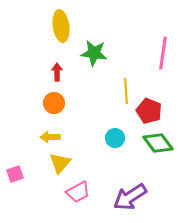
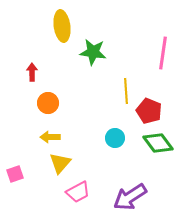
yellow ellipse: moved 1 px right
green star: moved 1 px left, 1 px up
red arrow: moved 25 px left
orange circle: moved 6 px left
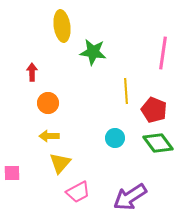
red pentagon: moved 5 px right, 1 px up
yellow arrow: moved 1 px left, 1 px up
pink square: moved 3 px left, 1 px up; rotated 18 degrees clockwise
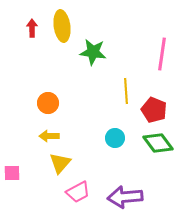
pink line: moved 1 px left, 1 px down
red arrow: moved 44 px up
purple arrow: moved 5 px left; rotated 28 degrees clockwise
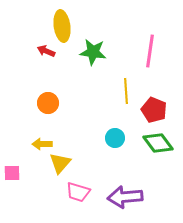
red arrow: moved 14 px right, 23 px down; rotated 66 degrees counterclockwise
pink line: moved 12 px left, 3 px up
yellow arrow: moved 7 px left, 8 px down
pink trapezoid: rotated 45 degrees clockwise
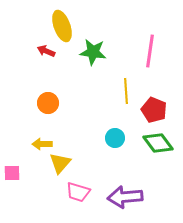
yellow ellipse: rotated 12 degrees counterclockwise
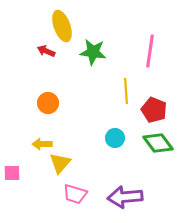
pink trapezoid: moved 3 px left, 2 px down
